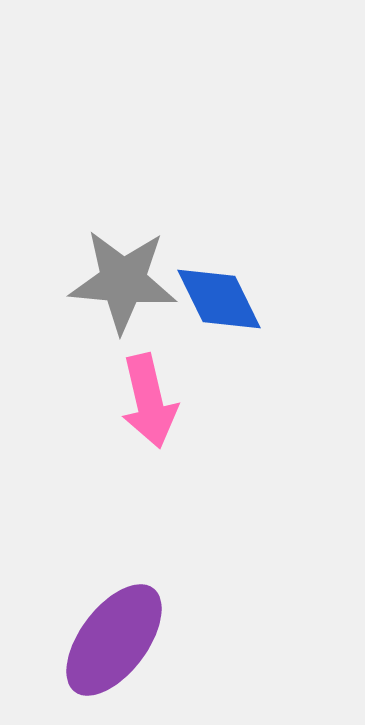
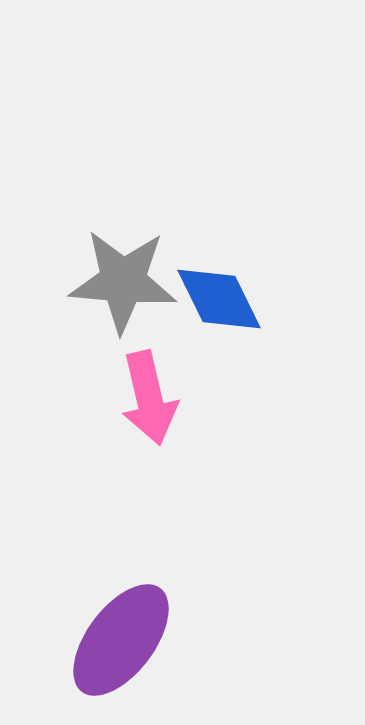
pink arrow: moved 3 px up
purple ellipse: moved 7 px right
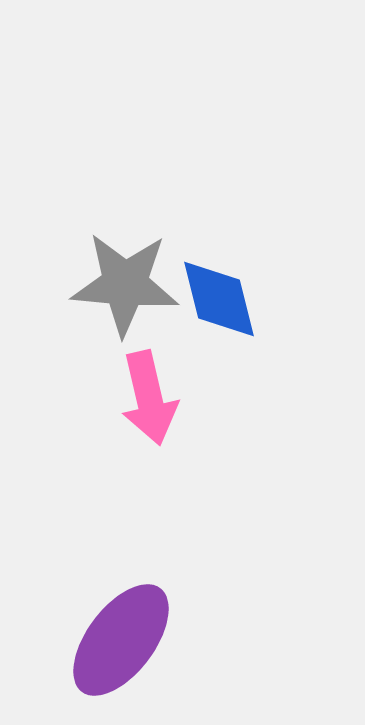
gray star: moved 2 px right, 3 px down
blue diamond: rotated 12 degrees clockwise
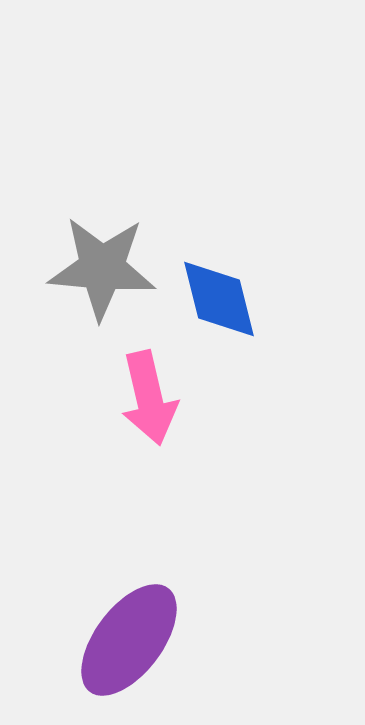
gray star: moved 23 px left, 16 px up
purple ellipse: moved 8 px right
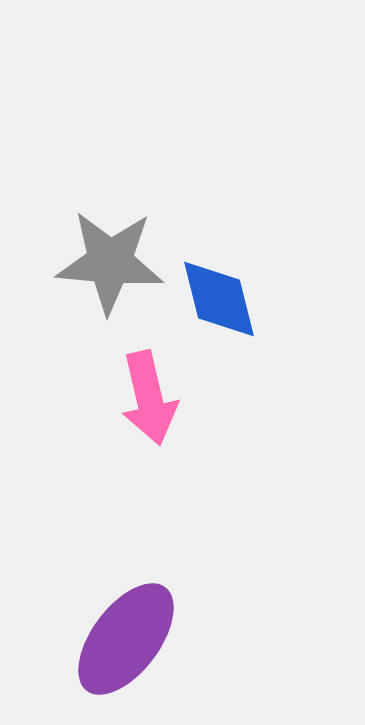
gray star: moved 8 px right, 6 px up
purple ellipse: moved 3 px left, 1 px up
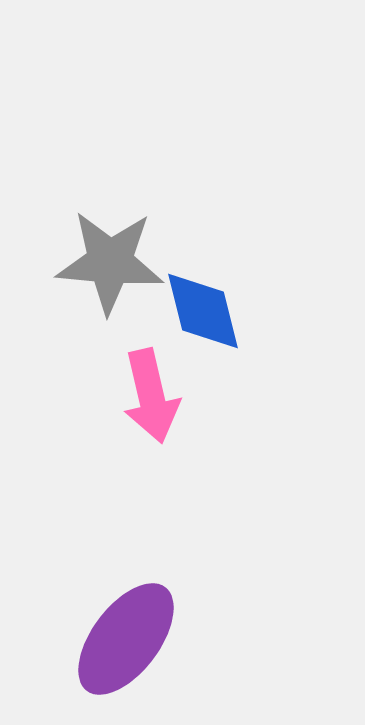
blue diamond: moved 16 px left, 12 px down
pink arrow: moved 2 px right, 2 px up
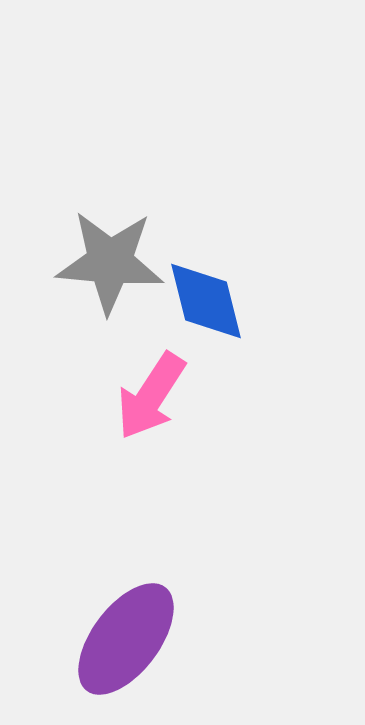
blue diamond: moved 3 px right, 10 px up
pink arrow: rotated 46 degrees clockwise
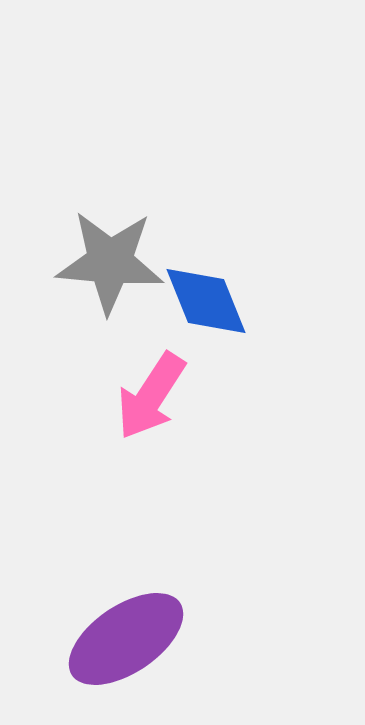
blue diamond: rotated 8 degrees counterclockwise
purple ellipse: rotated 19 degrees clockwise
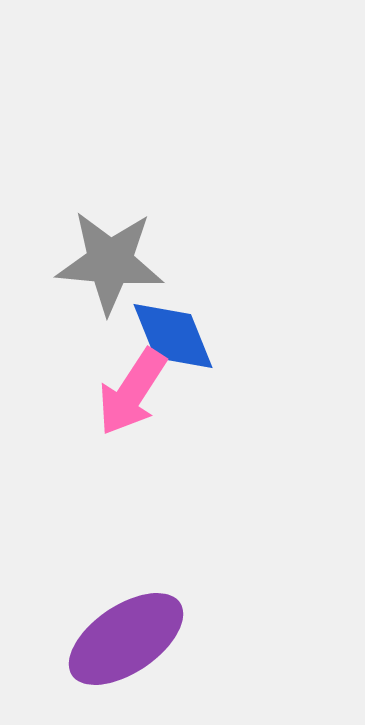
blue diamond: moved 33 px left, 35 px down
pink arrow: moved 19 px left, 4 px up
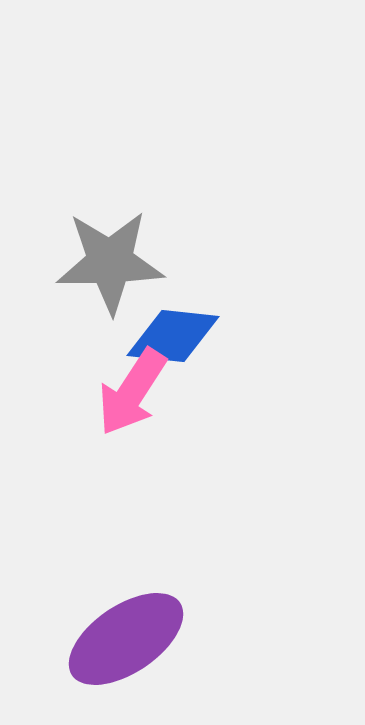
gray star: rotated 6 degrees counterclockwise
blue diamond: rotated 62 degrees counterclockwise
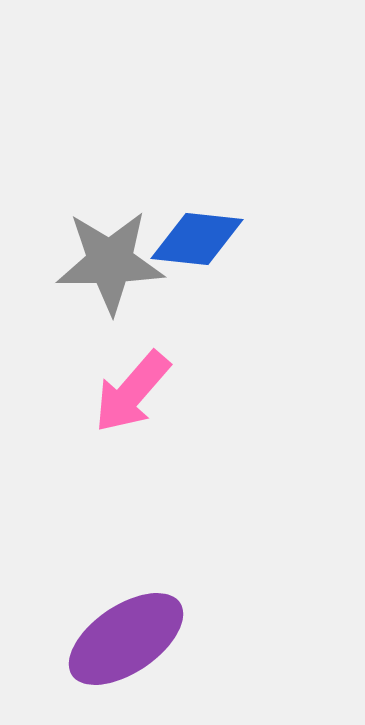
blue diamond: moved 24 px right, 97 px up
pink arrow: rotated 8 degrees clockwise
